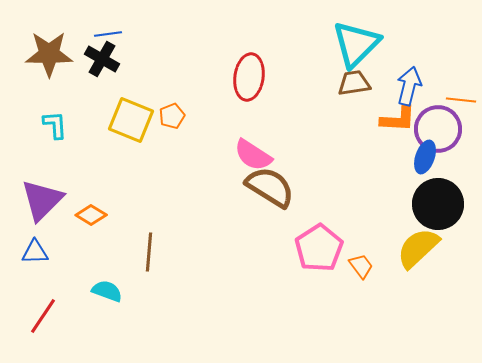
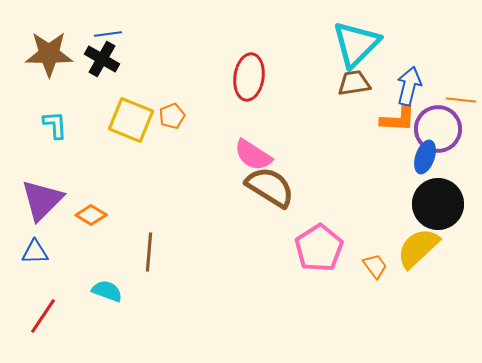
orange trapezoid: moved 14 px right
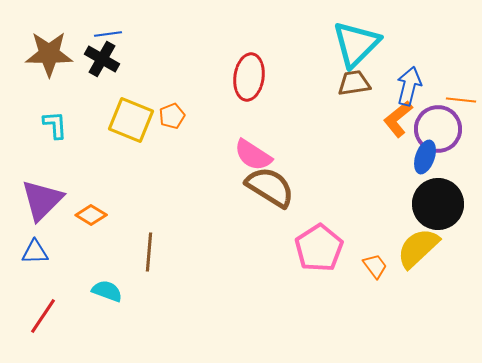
orange L-shape: rotated 138 degrees clockwise
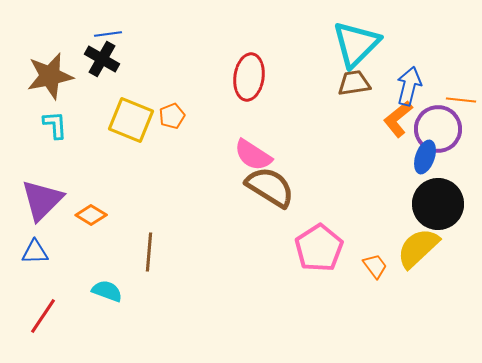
brown star: moved 1 px right, 22 px down; rotated 12 degrees counterclockwise
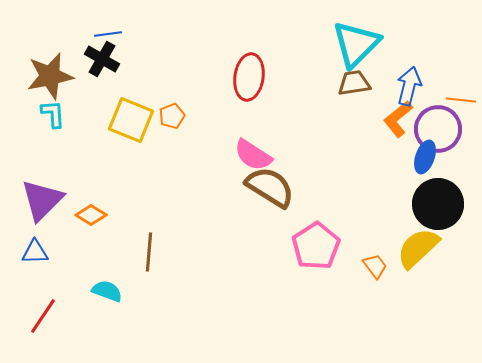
cyan L-shape: moved 2 px left, 11 px up
pink pentagon: moved 3 px left, 2 px up
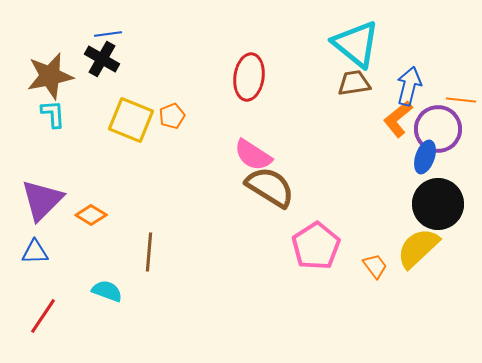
cyan triangle: rotated 36 degrees counterclockwise
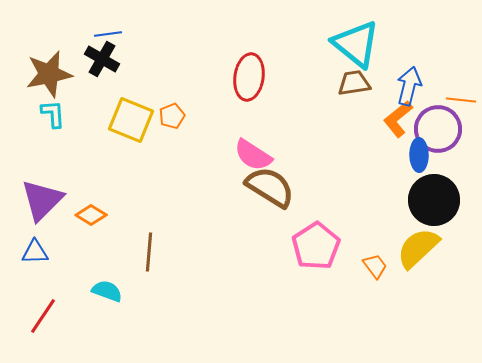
brown star: moved 1 px left, 2 px up
blue ellipse: moved 6 px left, 2 px up; rotated 20 degrees counterclockwise
black circle: moved 4 px left, 4 px up
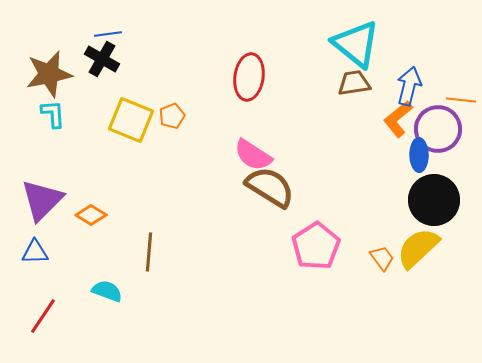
orange trapezoid: moved 7 px right, 8 px up
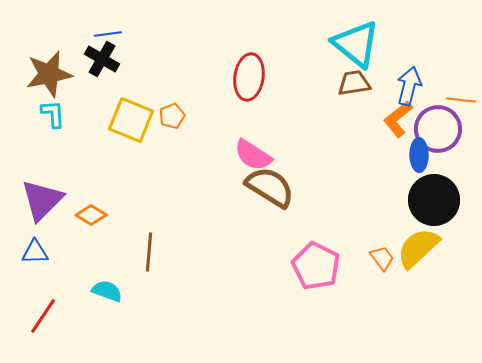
pink pentagon: moved 20 px down; rotated 12 degrees counterclockwise
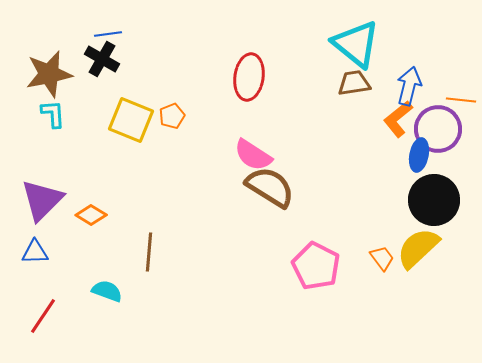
blue ellipse: rotated 12 degrees clockwise
